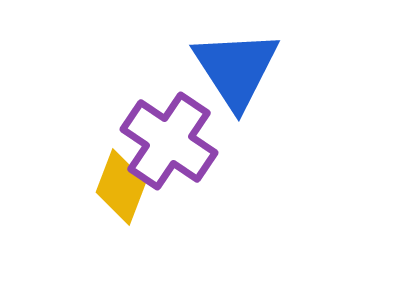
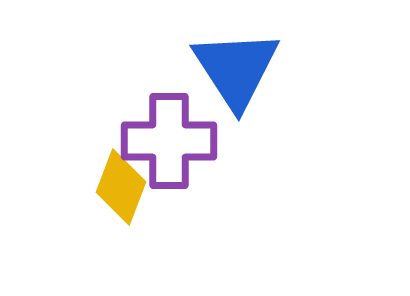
purple cross: rotated 34 degrees counterclockwise
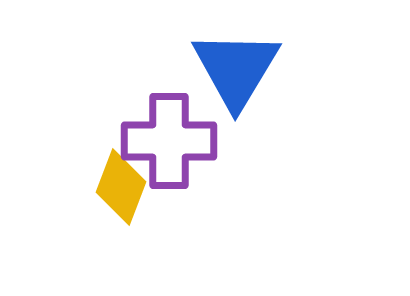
blue triangle: rotated 4 degrees clockwise
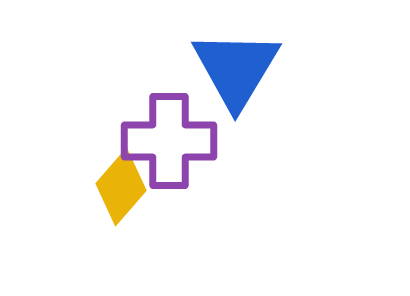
yellow diamond: rotated 20 degrees clockwise
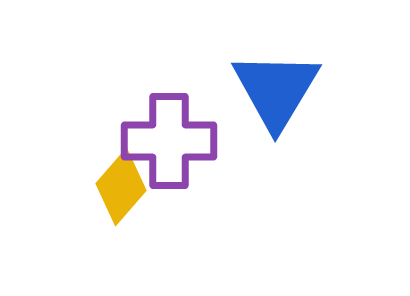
blue triangle: moved 40 px right, 21 px down
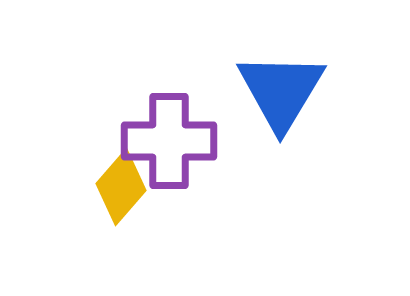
blue triangle: moved 5 px right, 1 px down
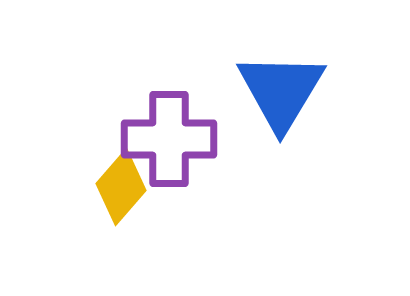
purple cross: moved 2 px up
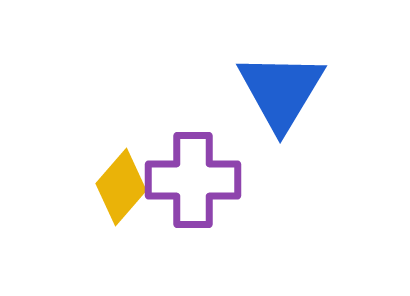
purple cross: moved 24 px right, 41 px down
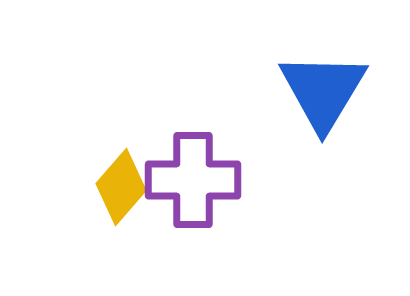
blue triangle: moved 42 px right
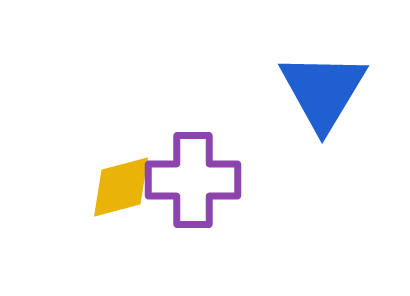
yellow diamond: rotated 34 degrees clockwise
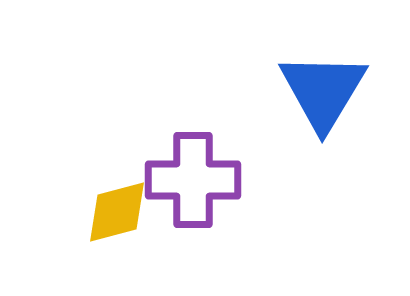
yellow diamond: moved 4 px left, 25 px down
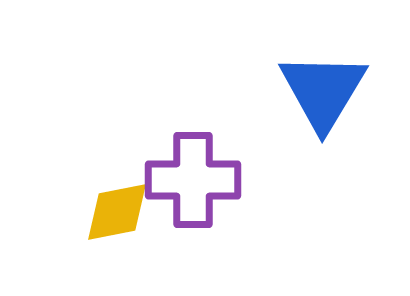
yellow diamond: rotated 4 degrees clockwise
